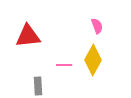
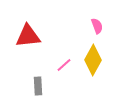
pink line: rotated 42 degrees counterclockwise
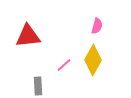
pink semicircle: rotated 35 degrees clockwise
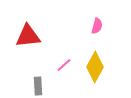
yellow diamond: moved 2 px right, 7 px down
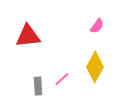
pink semicircle: rotated 21 degrees clockwise
pink line: moved 2 px left, 14 px down
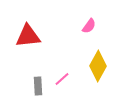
pink semicircle: moved 8 px left
yellow diamond: moved 3 px right, 1 px up
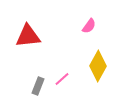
gray rectangle: rotated 24 degrees clockwise
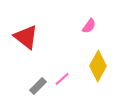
red triangle: moved 2 px left, 1 px down; rotated 44 degrees clockwise
gray rectangle: rotated 24 degrees clockwise
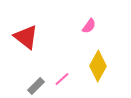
gray rectangle: moved 2 px left
